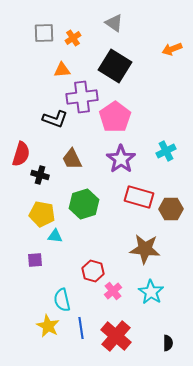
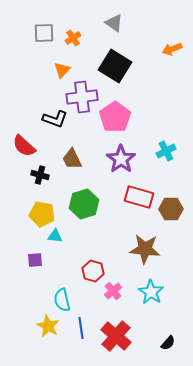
orange triangle: rotated 42 degrees counterclockwise
red semicircle: moved 3 px right, 8 px up; rotated 115 degrees clockwise
black semicircle: rotated 42 degrees clockwise
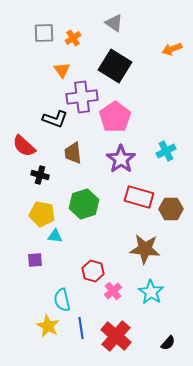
orange triangle: rotated 18 degrees counterclockwise
brown trapezoid: moved 1 px right, 6 px up; rotated 20 degrees clockwise
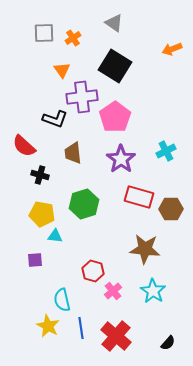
cyan star: moved 2 px right, 1 px up
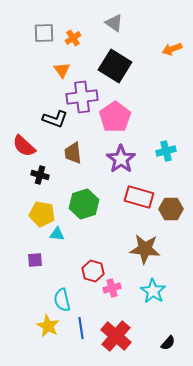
cyan cross: rotated 12 degrees clockwise
cyan triangle: moved 2 px right, 2 px up
pink cross: moved 1 px left, 3 px up; rotated 24 degrees clockwise
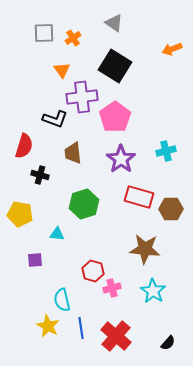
red semicircle: rotated 115 degrees counterclockwise
yellow pentagon: moved 22 px left
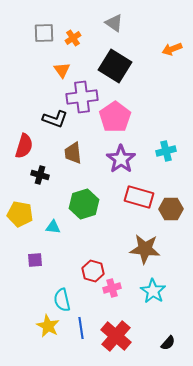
cyan triangle: moved 4 px left, 7 px up
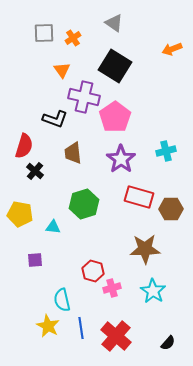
purple cross: moved 2 px right; rotated 20 degrees clockwise
black cross: moved 5 px left, 4 px up; rotated 24 degrees clockwise
brown star: rotated 8 degrees counterclockwise
